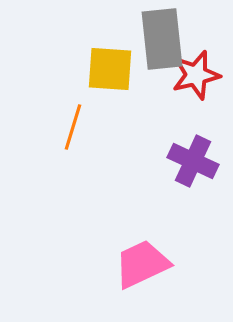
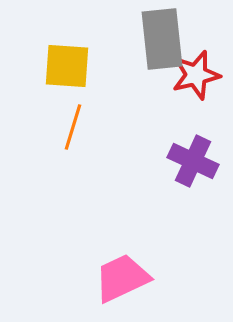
yellow square: moved 43 px left, 3 px up
pink trapezoid: moved 20 px left, 14 px down
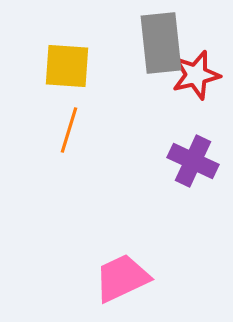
gray rectangle: moved 1 px left, 4 px down
orange line: moved 4 px left, 3 px down
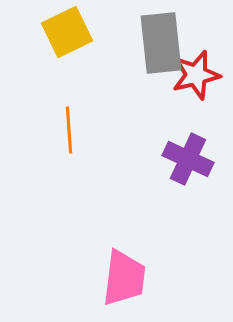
yellow square: moved 34 px up; rotated 30 degrees counterclockwise
orange line: rotated 21 degrees counterclockwise
purple cross: moved 5 px left, 2 px up
pink trapezoid: moved 2 px right; rotated 122 degrees clockwise
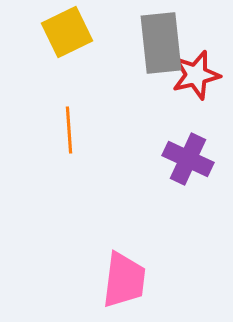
pink trapezoid: moved 2 px down
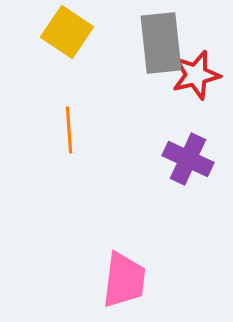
yellow square: rotated 30 degrees counterclockwise
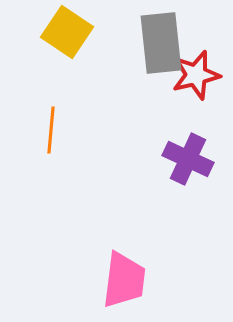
orange line: moved 18 px left; rotated 9 degrees clockwise
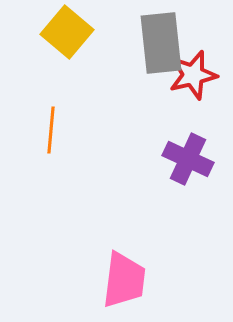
yellow square: rotated 6 degrees clockwise
red star: moved 3 px left
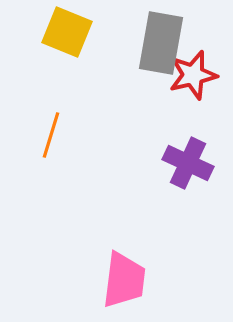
yellow square: rotated 18 degrees counterclockwise
gray rectangle: rotated 16 degrees clockwise
orange line: moved 5 px down; rotated 12 degrees clockwise
purple cross: moved 4 px down
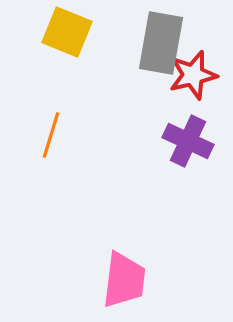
purple cross: moved 22 px up
